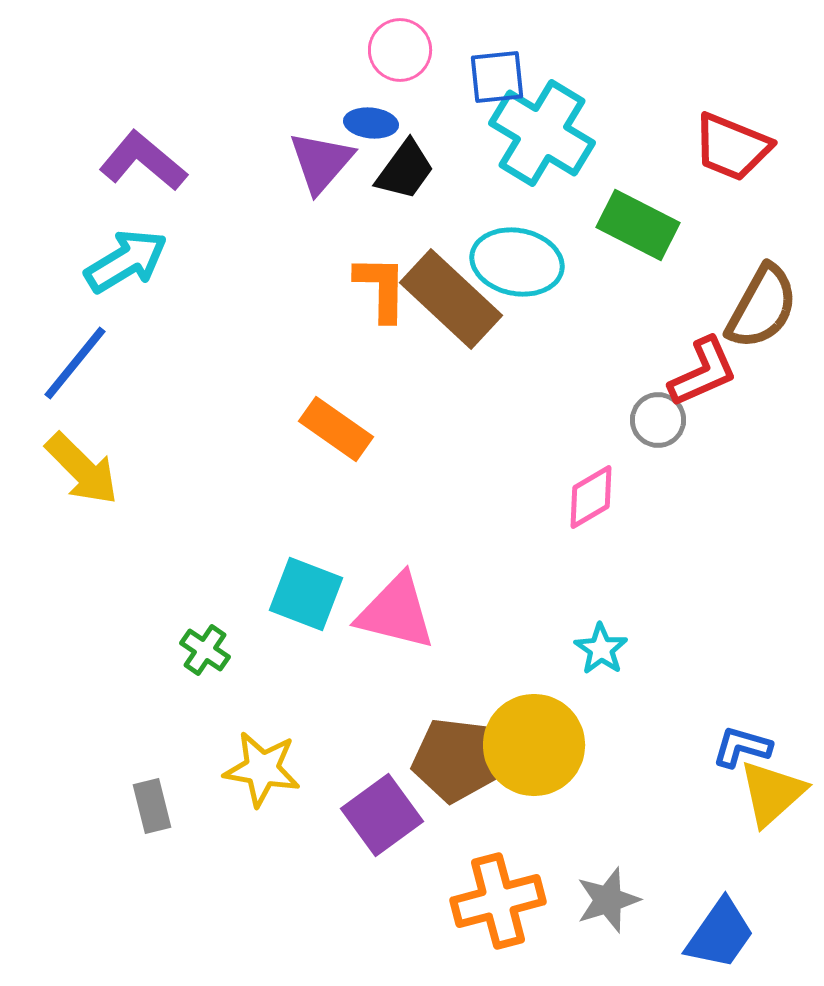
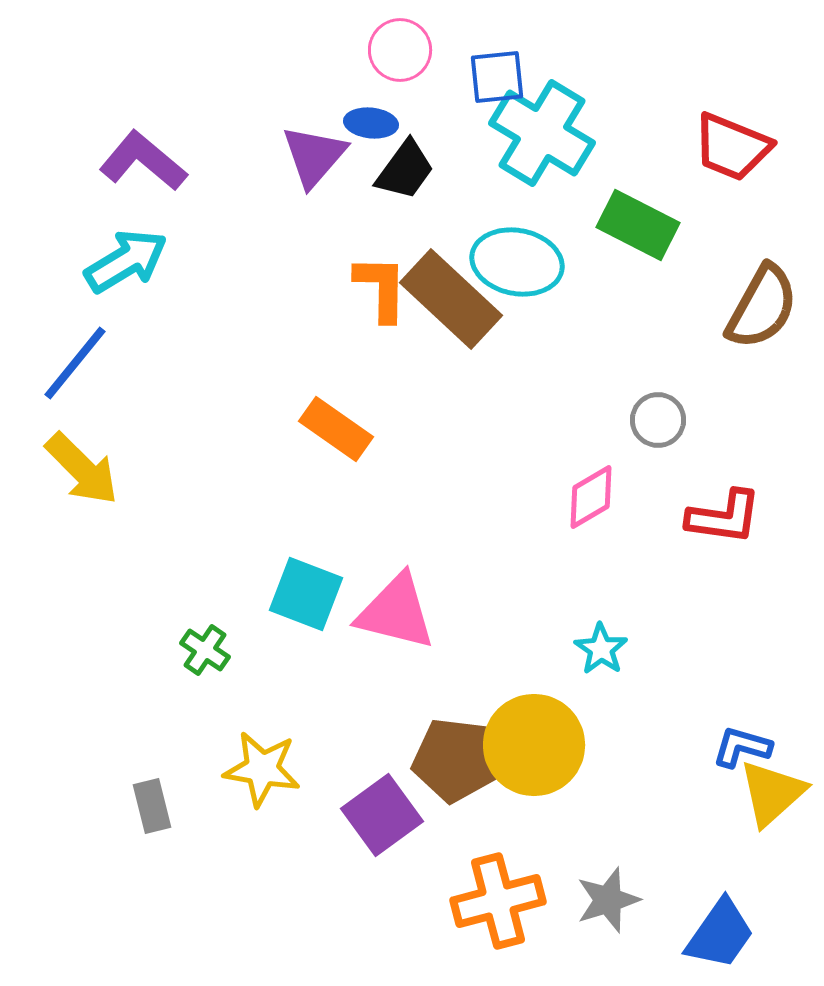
purple triangle: moved 7 px left, 6 px up
red L-shape: moved 21 px right, 145 px down; rotated 32 degrees clockwise
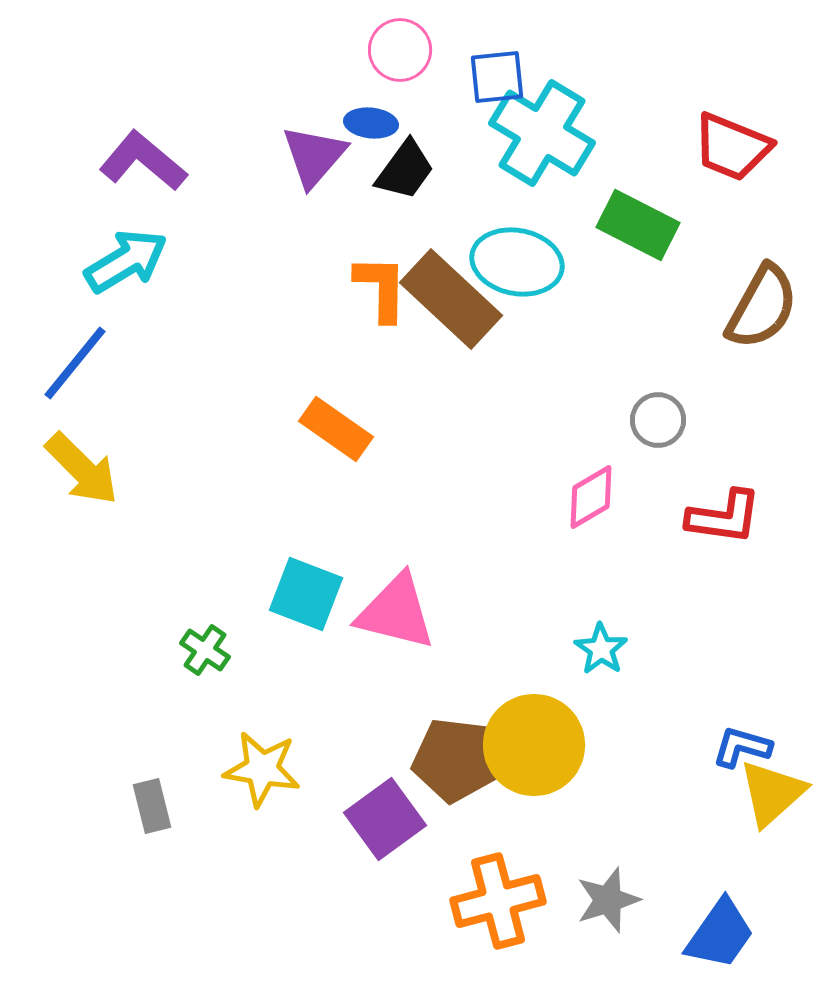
purple square: moved 3 px right, 4 px down
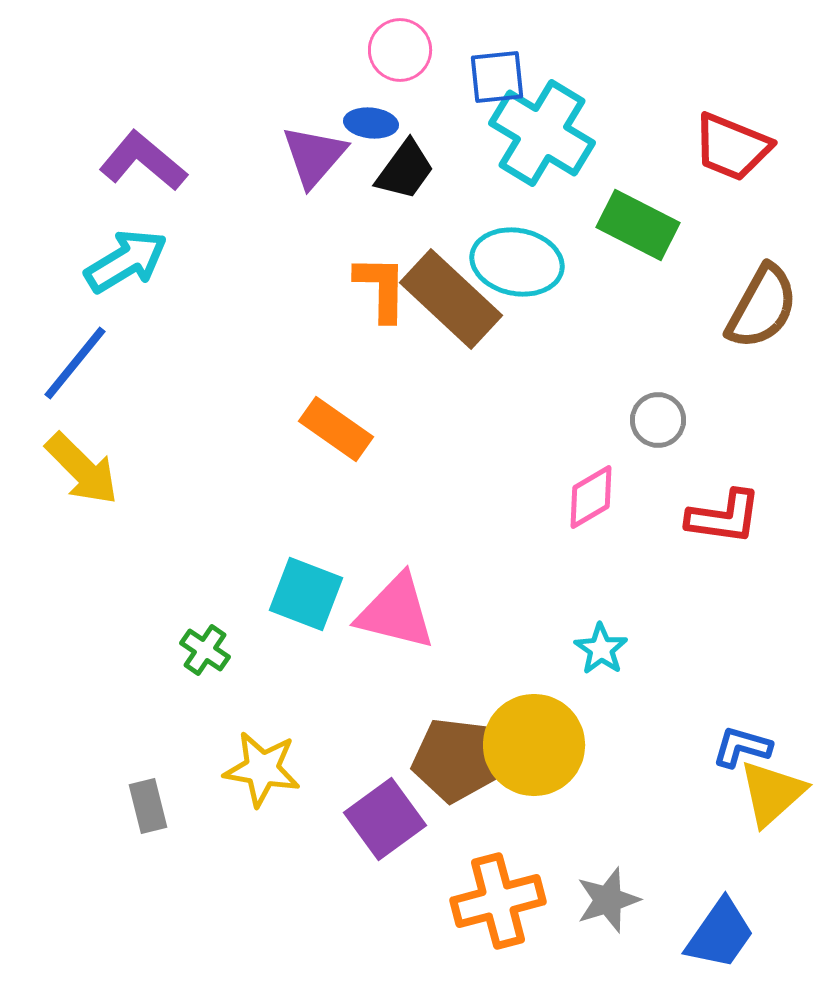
gray rectangle: moved 4 px left
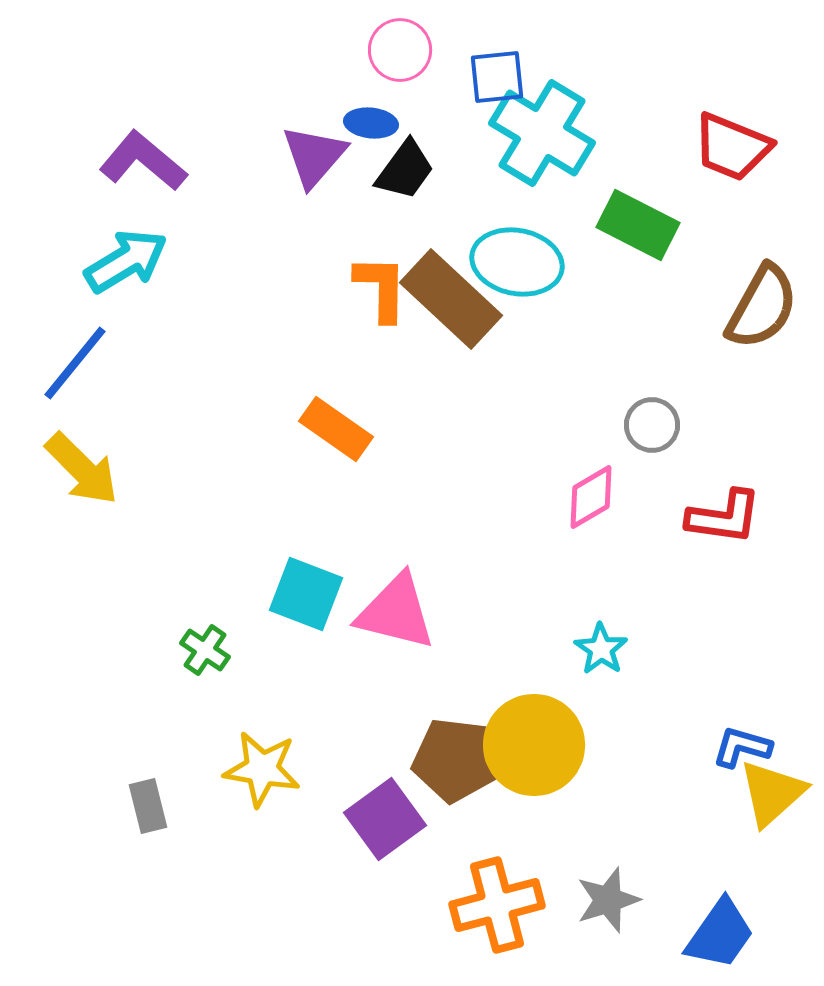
gray circle: moved 6 px left, 5 px down
orange cross: moved 1 px left, 4 px down
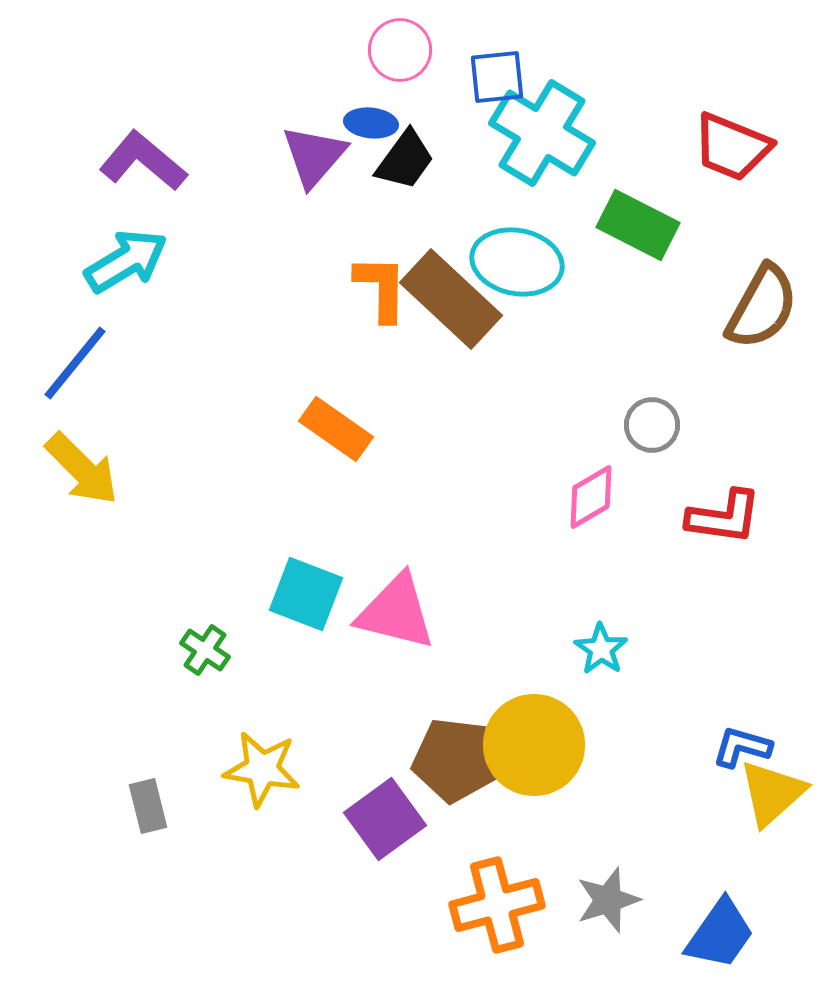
black trapezoid: moved 10 px up
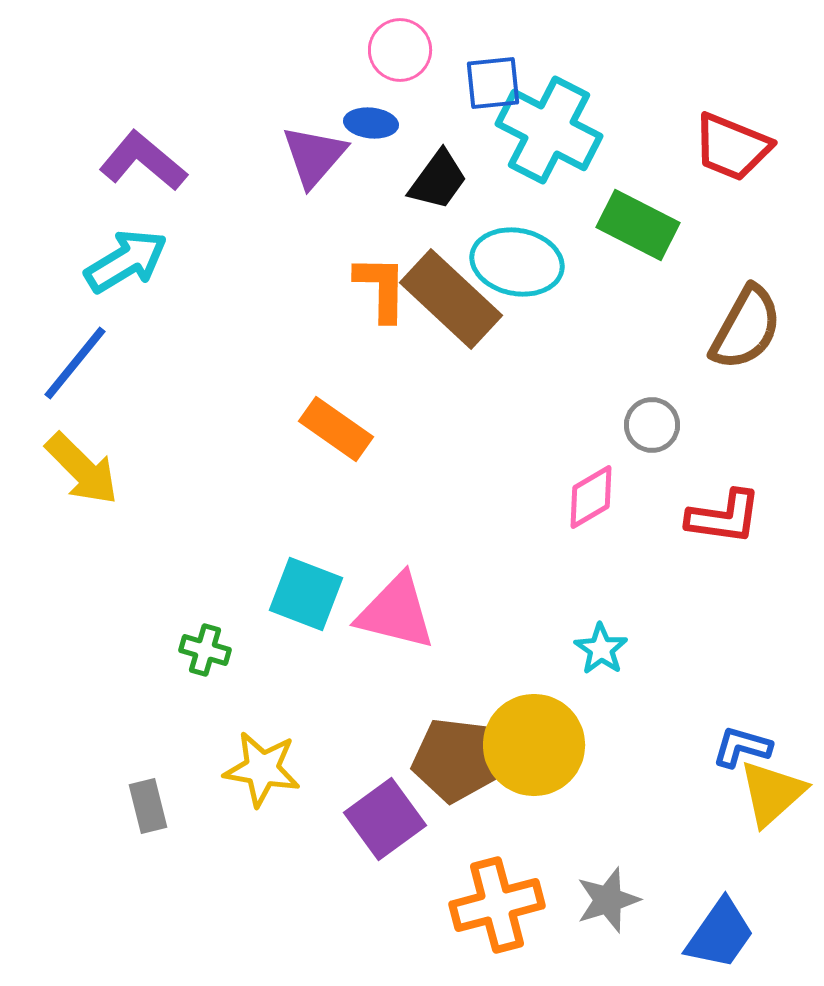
blue square: moved 4 px left, 6 px down
cyan cross: moved 7 px right, 3 px up; rotated 4 degrees counterclockwise
black trapezoid: moved 33 px right, 20 px down
brown semicircle: moved 16 px left, 21 px down
green cross: rotated 18 degrees counterclockwise
